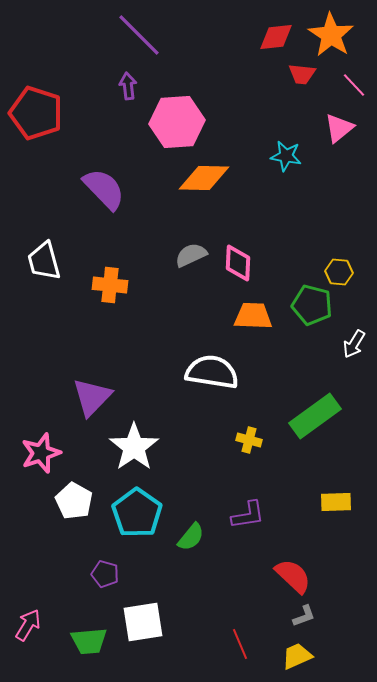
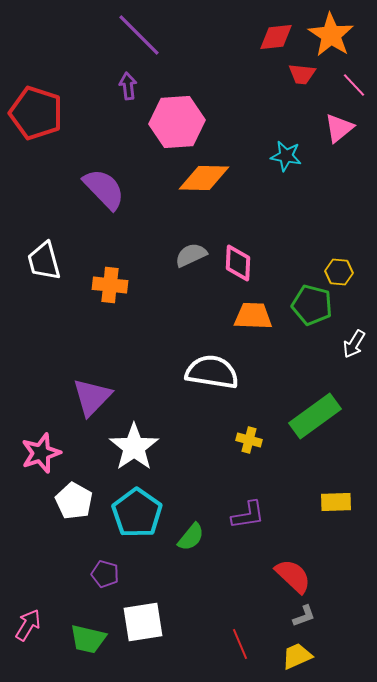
green trapezoid: moved 1 px left, 2 px up; rotated 18 degrees clockwise
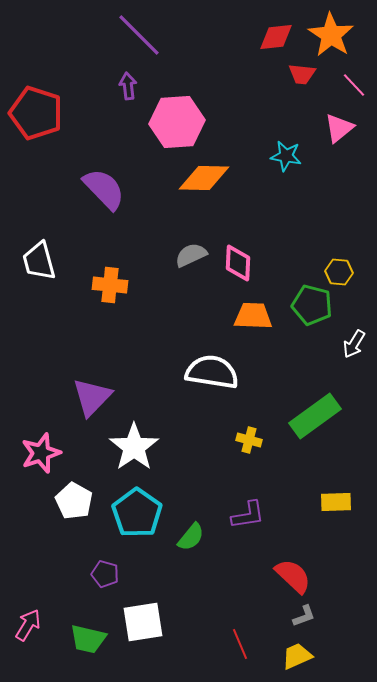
white trapezoid: moved 5 px left
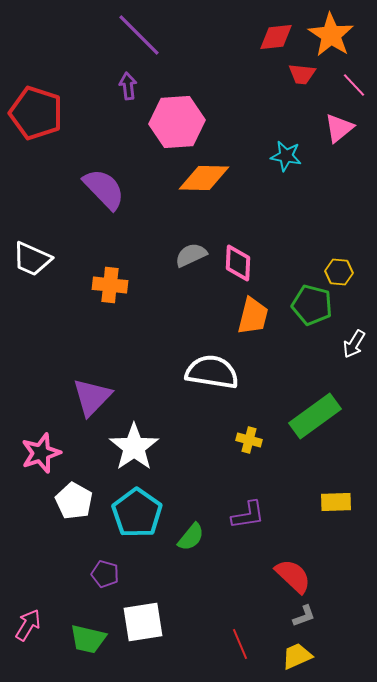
white trapezoid: moved 7 px left, 2 px up; rotated 51 degrees counterclockwise
orange trapezoid: rotated 102 degrees clockwise
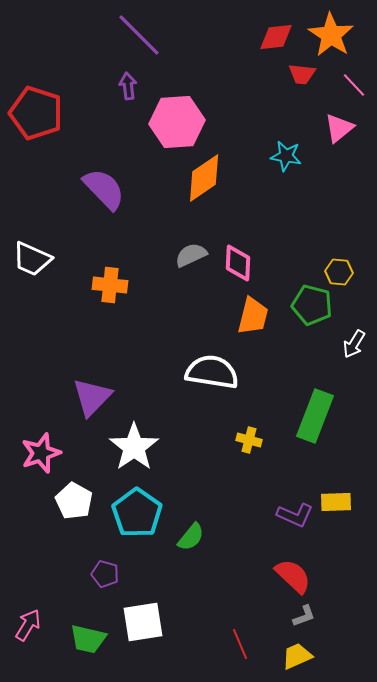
orange diamond: rotated 36 degrees counterclockwise
green rectangle: rotated 33 degrees counterclockwise
purple L-shape: moved 47 px right; rotated 33 degrees clockwise
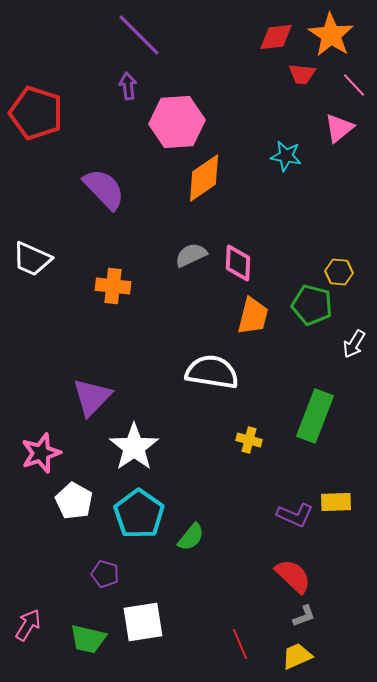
orange cross: moved 3 px right, 1 px down
cyan pentagon: moved 2 px right, 1 px down
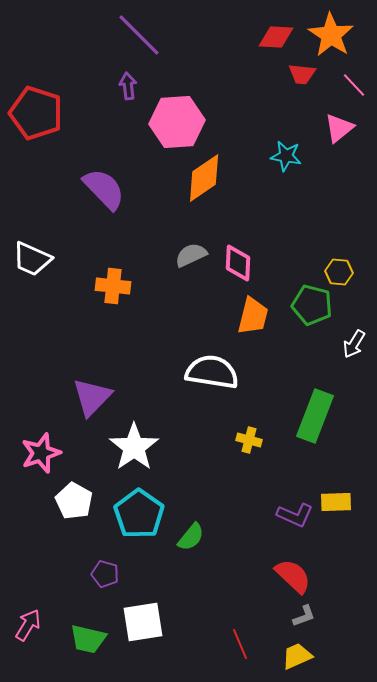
red diamond: rotated 9 degrees clockwise
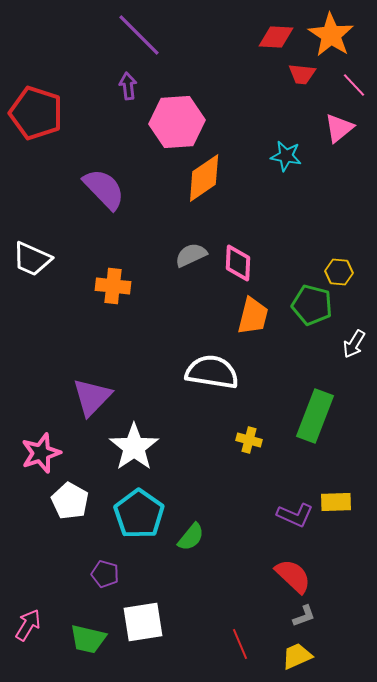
white pentagon: moved 4 px left
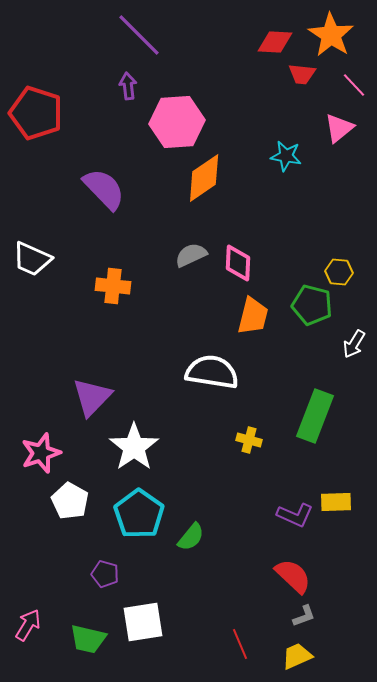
red diamond: moved 1 px left, 5 px down
